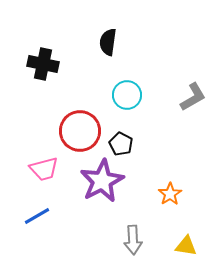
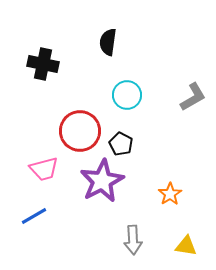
blue line: moved 3 px left
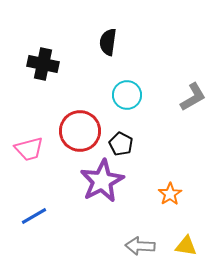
pink trapezoid: moved 15 px left, 20 px up
gray arrow: moved 7 px right, 6 px down; rotated 96 degrees clockwise
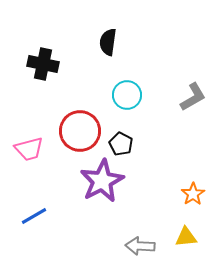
orange star: moved 23 px right
yellow triangle: moved 9 px up; rotated 15 degrees counterclockwise
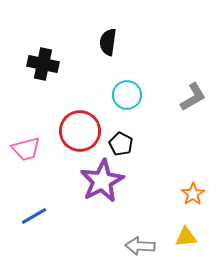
pink trapezoid: moved 3 px left
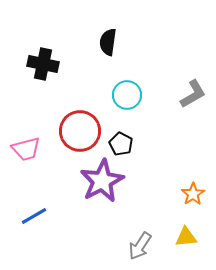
gray L-shape: moved 3 px up
gray arrow: rotated 60 degrees counterclockwise
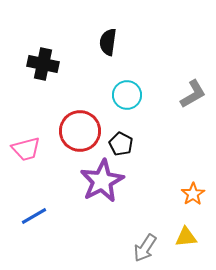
gray arrow: moved 5 px right, 2 px down
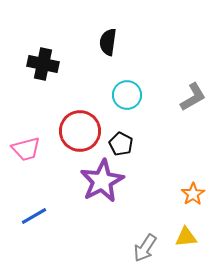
gray L-shape: moved 3 px down
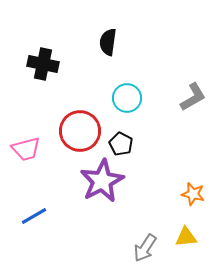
cyan circle: moved 3 px down
orange star: rotated 25 degrees counterclockwise
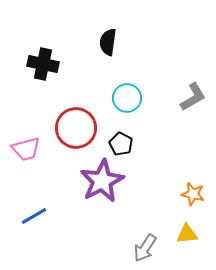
red circle: moved 4 px left, 3 px up
yellow triangle: moved 1 px right, 3 px up
